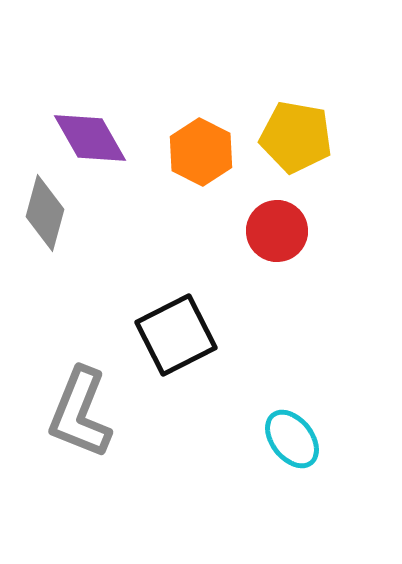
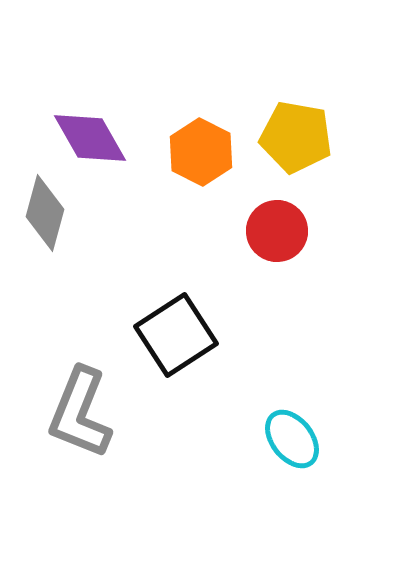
black square: rotated 6 degrees counterclockwise
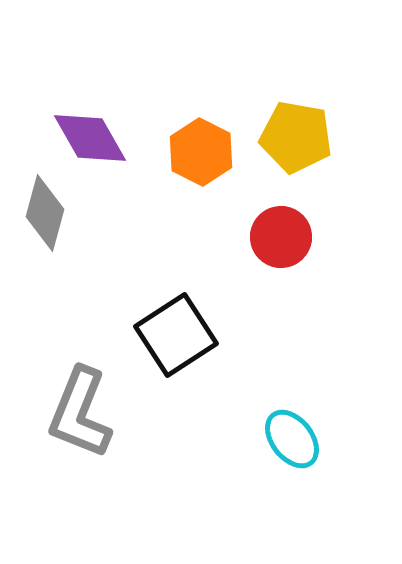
red circle: moved 4 px right, 6 px down
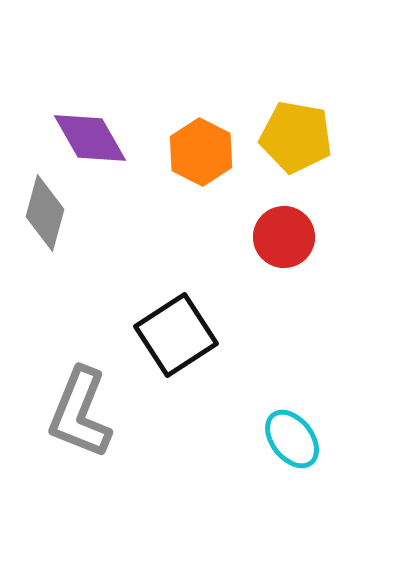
red circle: moved 3 px right
